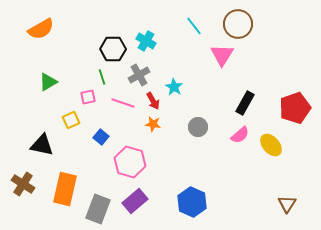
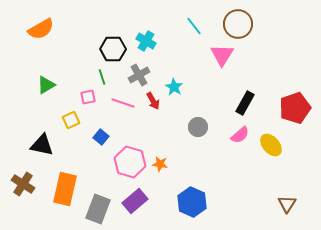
green triangle: moved 2 px left, 3 px down
orange star: moved 7 px right, 40 px down
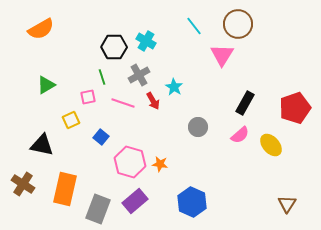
black hexagon: moved 1 px right, 2 px up
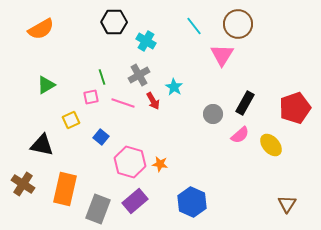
black hexagon: moved 25 px up
pink square: moved 3 px right
gray circle: moved 15 px right, 13 px up
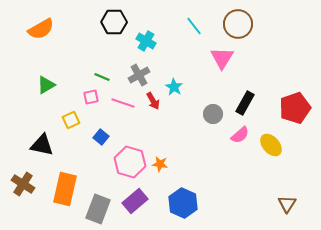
pink triangle: moved 3 px down
green line: rotated 49 degrees counterclockwise
blue hexagon: moved 9 px left, 1 px down
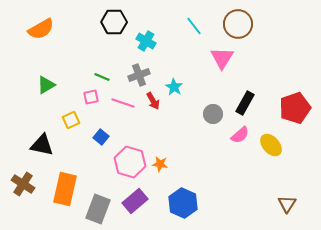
gray cross: rotated 10 degrees clockwise
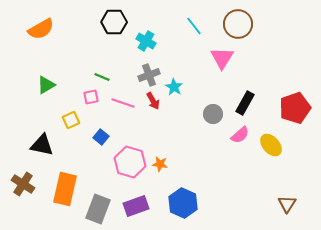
gray cross: moved 10 px right
purple rectangle: moved 1 px right, 5 px down; rotated 20 degrees clockwise
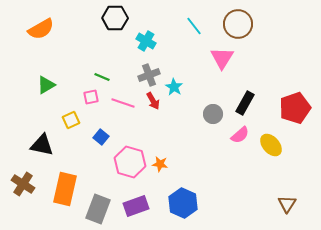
black hexagon: moved 1 px right, 4 px up
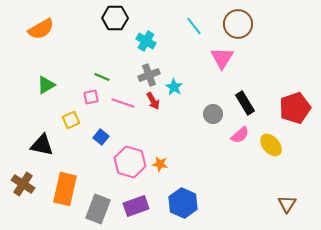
black rectangle: rotated 60 degrees counterclockwise
